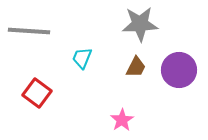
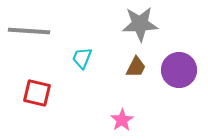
red square: rotated 24 degrees counterclockwise
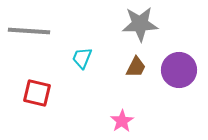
pink star: moved 1 px down
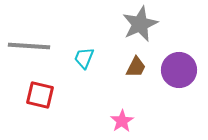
gray star: rotated 21 degrees counterclockwise
gray line: moved 15 px down
cyan trapezoid: moved 2 px right
red square: moved 3 px right, 2 px down
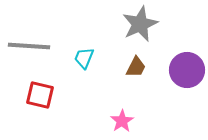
purple circle: moved 8 px right
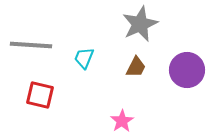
gray line: moved 2 px right, 1 px up
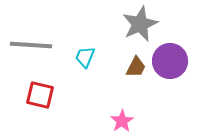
cyan trapezoid: moved 1 px right, 1 px up
purple circle: moved 17 px left, 9 px up
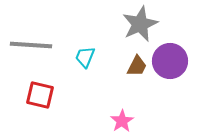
brown trapezoid: moved 1 px right, 1 px up
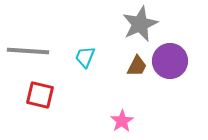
gray line: moved 3 px left, 6 px down
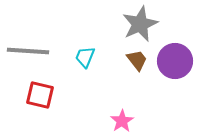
purple circle: moved 5 px right
brown trapezoid: moved 6 px up; rotated 65 degrees counterclockwise
